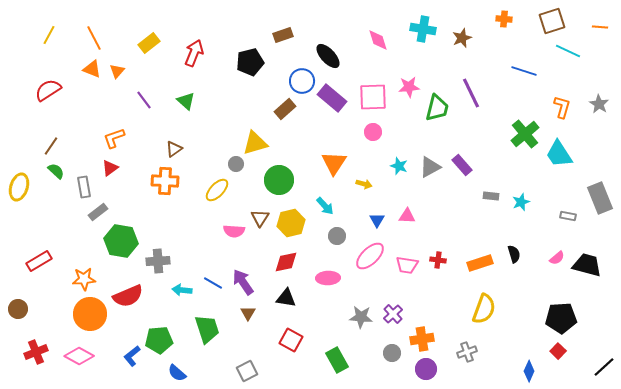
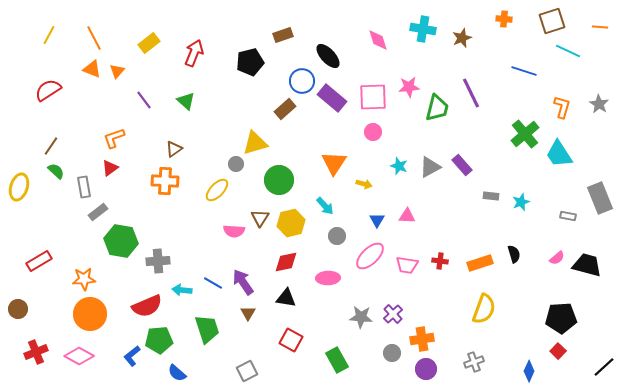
red cross at (438, 260): moved 2 px right, 1 px down
red semicircle at (128, 296): moved 19 px right, 10 px down
gray cross at (467, 352): moved 7 px right, 10 px down
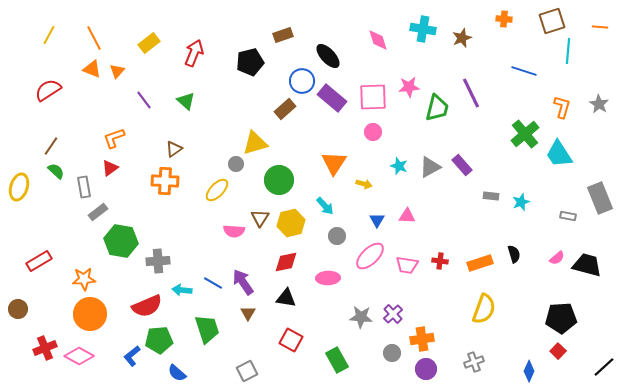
cyan line at (568, 51): rotated 70 degrees clockwise
red cross at (36, 352): moved 9 px right, 4 px up
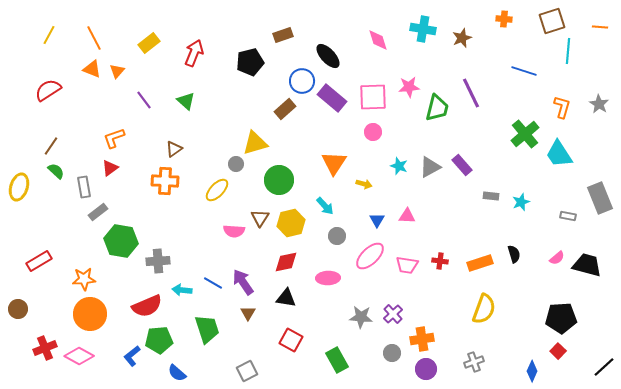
blue diamond at (529, 371): moved 3 px right
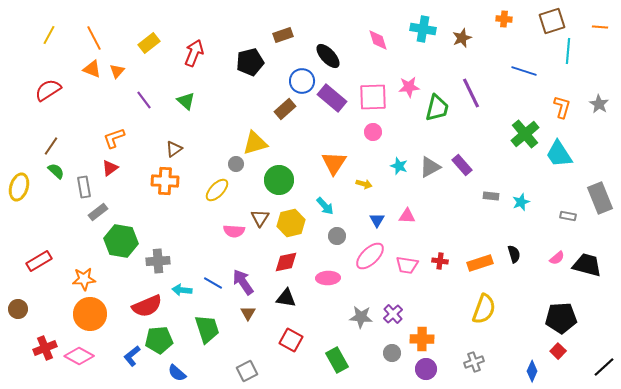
orange cross at (422, 339): rotated 10 degrees clockwise
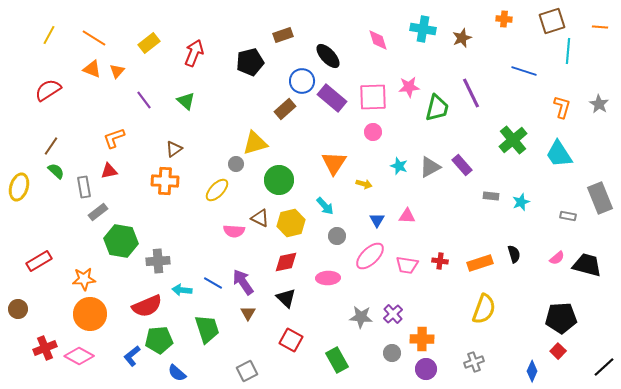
orange line at (94, 38): rotated 30 degrees counterclockwise
green cross at (525, 134): moved 12 px left, 6 px down
red triangle at (110, 168): moved 1 px left, 3 px down; rotated 24 degrees clockwise
brown triangle at (260, 218): rotated 36 degrees counterclockwise
black triangle at (286, 298): rotated 35 degrees clockwise
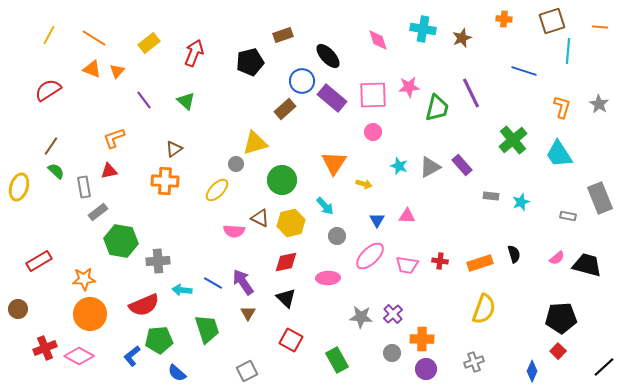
pink square at (373, 97): moved 2 px up
green circle at (279, 180): moved 3 px right
red semicircle at (147, 306): moved 3 px left, 1 px up
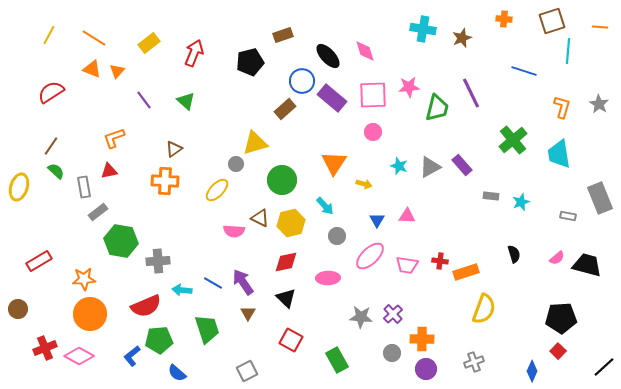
pink diamond at (378, 40): moved 13 px left, 11 px down
red semicircle at (48, 90): moved 3 px right, 2 px down
cyan trapezoid at (559, 154): rotated 24 degrees clockwise
orange rectangle at (480, 263): moved 14 px left, 9 px down
red semicircle at (144, 305): moved 2 px right, 1 px down
